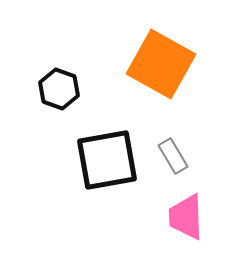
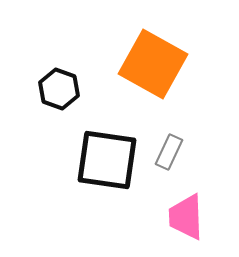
orange square: moved 8 px left
gray rectangle: moved 4 px left, 4 px up; rotated 56 degrees clockwise
black square: rotated 18 degrees clockwise
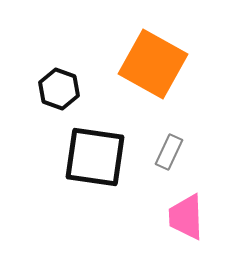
black square: moved 12 px left, 3 px up
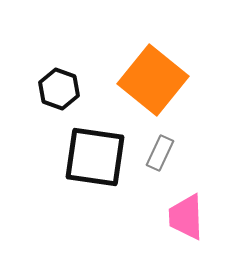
orange square: moved 16 px down; rotated 10 degrees clockwise
gray rectangle: moved 9 px left, 1 px down
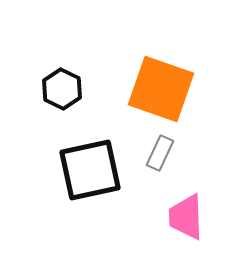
orange square: moved 8 px right, 9 px down; rotated 20 degrees counterclockwise
black hexagon: moved 3 px right; rotated 6 degrees clockwise
black square: moved 5 px left, 13 px down; rotated 20 degrees counterclockwise
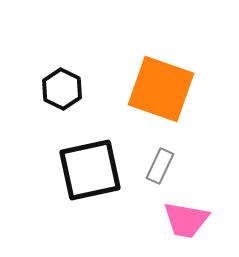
gray rectangle: moved 13 px down
pink trapezoid: moved 3 px down; rotated 78 degrees counterclockwise
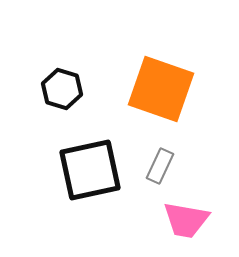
black hexagon: rotated 9 degrees counterclockwise
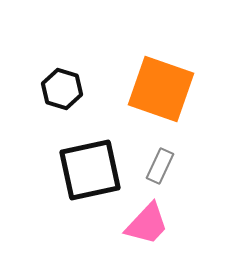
pink trapezoid: moved 39 px left, 4 px down; rotated 57 degrees counterclockwise
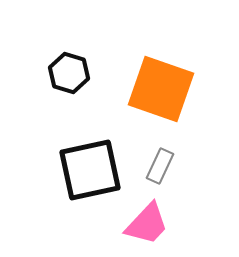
black hexagon: moved 7 px right, 16 px up
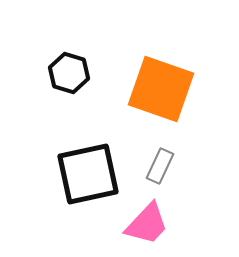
black square: moved 2 px left, 4 px down
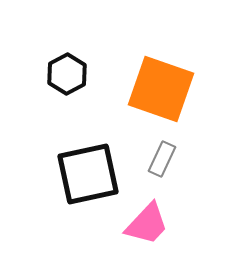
black hexagon: moved 2 px left, 1 px down; rotated 15 degrees clockwise
gray rectangle: moved 2 px right, 7 px up
